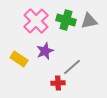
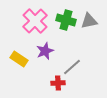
pink cross: moved 1 px left
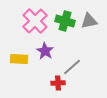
green cross: moved 1 px left, 1 px down
purple star: rotated 18 degrees counterclockwise
yellow rectangle: rotated 30 degrees counterclockwise
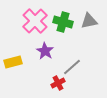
green cross: moved 2 px left, 1 px down
yellow rectangle: moved 6 px left, 3 px down; rotated 18 degrees counterclockwise
red cross: rotated 24 degrees counterclockwise
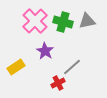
gray triangle: moved 2 px left
yellow rectangle: moved 3 px right, 5 px down; rotated 18 degrees counterclockwise
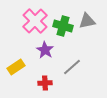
green cross: moved 4 px down
purple star: moved 1 px up
red cross: moved 13 px left; rotated 24 degrees clockwise
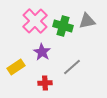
purple star: moved 3 px left, 2 px down
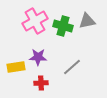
pink cross: rotated 15 degrees clockwise
purple star: moved 4 px left, 5 px down; rotated 30 degrees counterclockwise
yellow rectangle: rotated 24 degrees clockwise
red cross: moved 4 px left
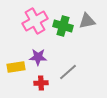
gray line: moved 4 px left, 5 px down
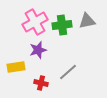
pink cross: moved 1 px down
green cross: moved 1 px left, 1 px up; rotated 24 degrees counterclockwise
purple star: moved 7 px up; rotated 18 degrees counterclockwise
red cross: rotated 16 degrees clockwise
